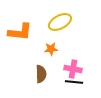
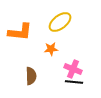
yellow ellipse: rotated 10 degrees counterclockwise
pink cross: rotated 12 degrees clockwise
brown semicircle: moved 10 px left, 2 px down
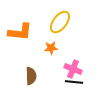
yellow ellipse: rotated 15 degrees counterclockwise
orange star: moved 1 px up
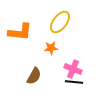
brown semicircle: moved 3 px right; rotated 30 degrees clockwise
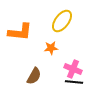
yellow ellipse: moved 2 px right, 1 px up
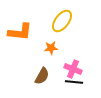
brown semicircle: moved 8 px right
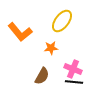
orange L-shape: rotated 45 degrees clockwise
